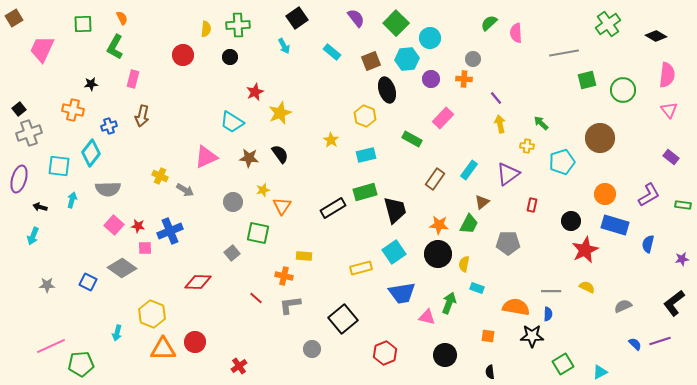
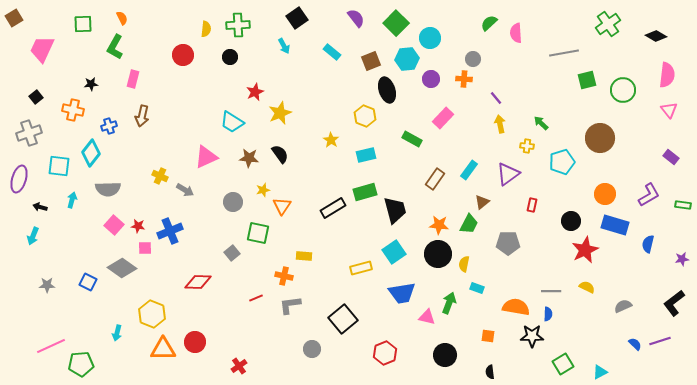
black square at (19, 109): moved 17 px right, 12 px up
red line at (256, 298): rotated 64 degrees counterclockwise
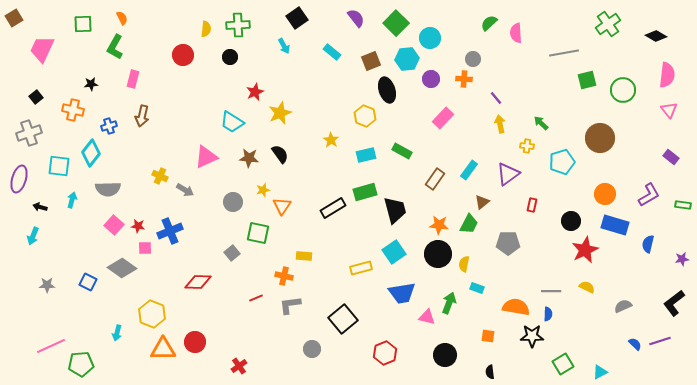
green rectangle at (412, 139): moved 10 px left, 12 px down
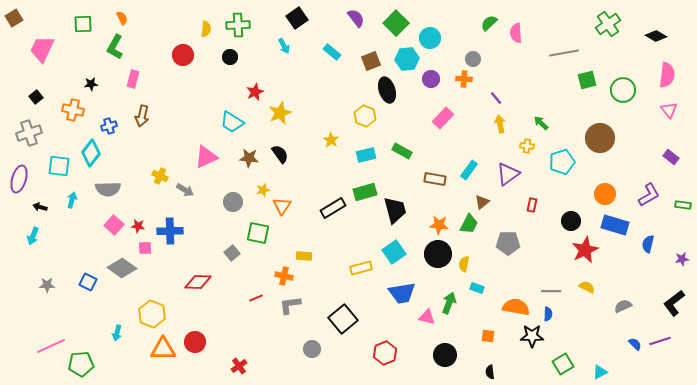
brown rectangle at (435, 179): rotated 65 degrees clockwise
blue cross at (170, 231): rotated 20 degrees clockwise
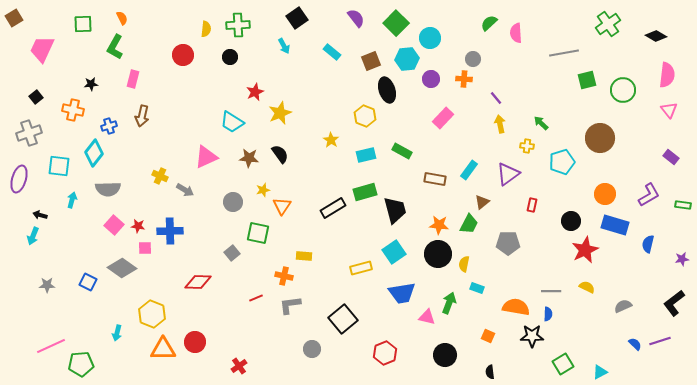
cyan diamond at (91, 153): moved 3 px right
black arrow at (40, 207): moved 8 px down
orange square at (488, 336): rotated 16 degrees clockwise
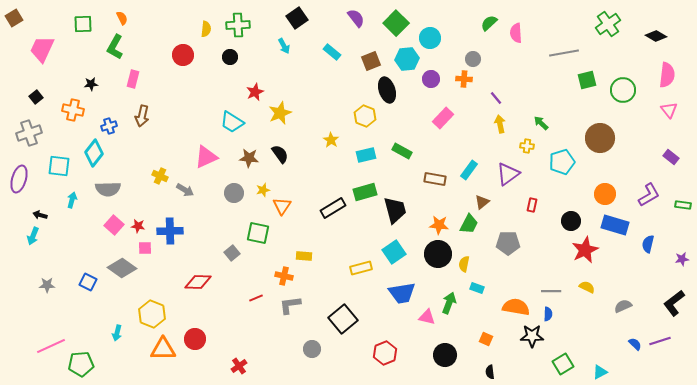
gray circle at (233, 202): moved 1 px right, 9 px up
orange square at (488, 336): moved 2 px left, 3 px down
red circle at (195, 342): moved 3 px up
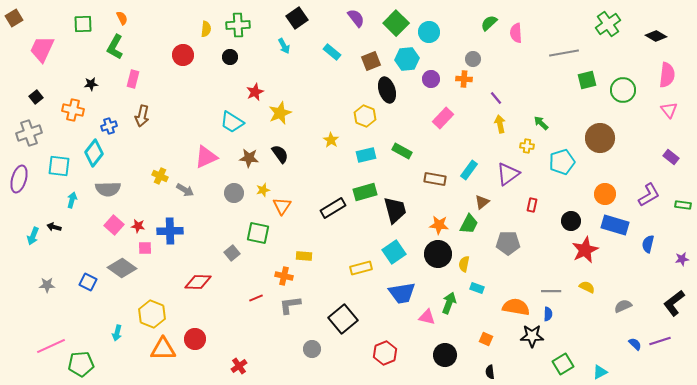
cyan circle at (430, 38): moved 1 px left, 6 px up
black arrow at (40, 215): moved 14 px right, 12 px down
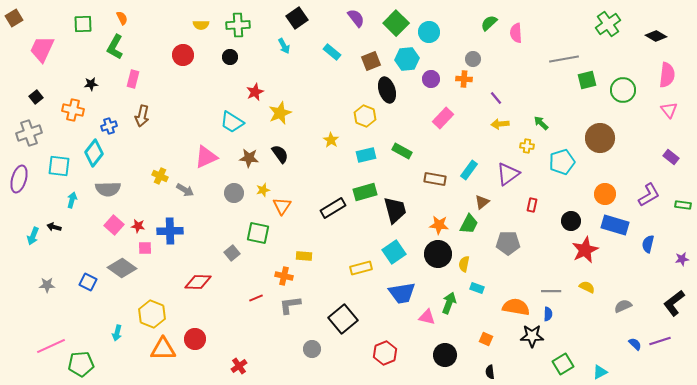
yellow semicircle at (206, 29): moved 5 px left, 4 px up; rotated 84 degrees clockwise
gray line at (564, 53): moved 6 px down
yellow arrow at (500, 124): rotated 84 degrees counterclockwise
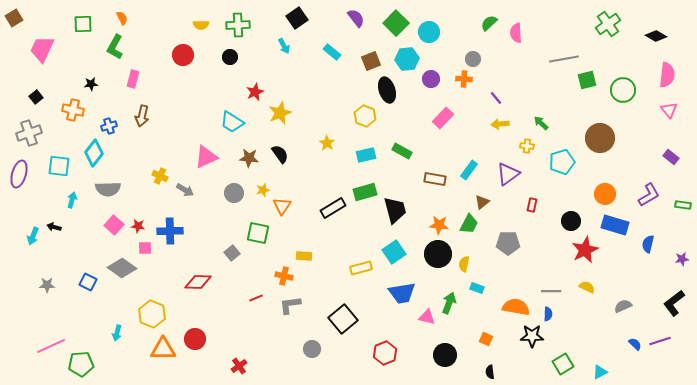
yellow star at (331, 140): moved 4 px left, 3 px down
purple ellipse at (19, 179): moved 5 px up
